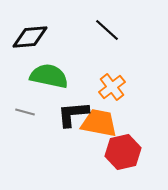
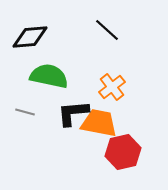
black L-shape: moved 1 px up
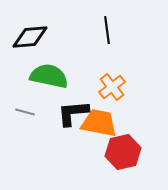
black line: rotated 40 degrees clockwise
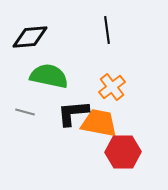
red hexagon: rotated 12 degrees clockwise
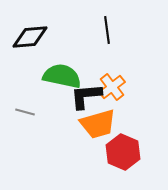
green semicircle: moved 13 px right
black L-shape: moved 13 px right, 17 px up
orange trapezoid: moved 1 px left, 1 px down; rotated 153 degrees clockwise
red hexagon: rotated 24 degrees clockwise
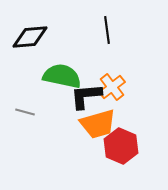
red hexagon: moved 2 px left, 6 px up
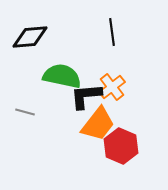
black line: moved 5 px right, 2 px down
orange trapezoid: rotated 36 degrees counterclockwise
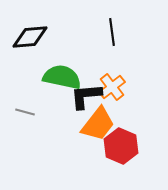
green semicircle: moved 1 px down
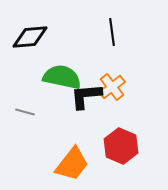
orange trapezoid: moved 26 px left, 40 px down
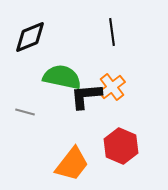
black diamond: rotated 18 degrees counterclockwise
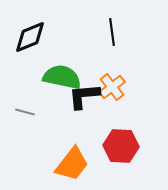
black L-shape: moved 2 px left
red hexagon: rotated 20 degrees counterclockwise
